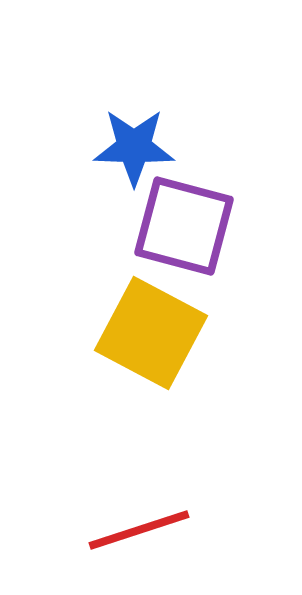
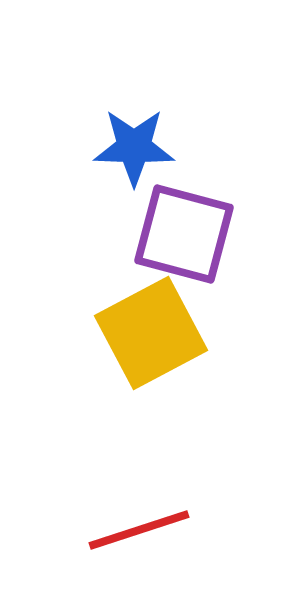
purple square: moved 8 px down
yellow square: rotated 34 degrees clockwise
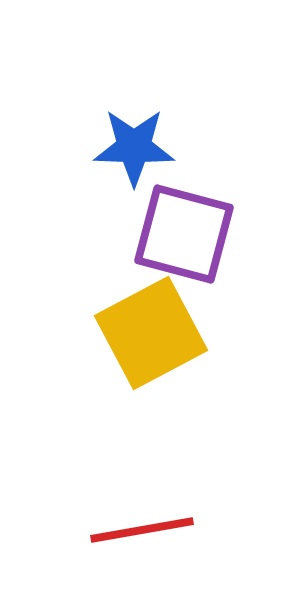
red line: moved 3 px right; rotated 8 degrees clockwise
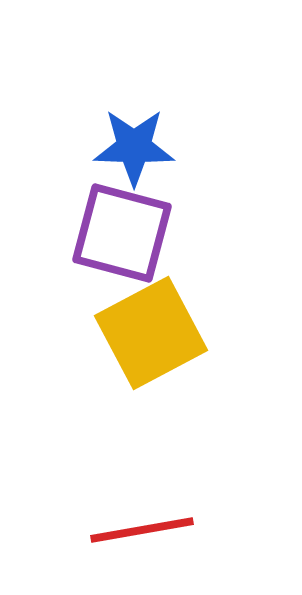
purple square: moved 62 px left, 1 px up
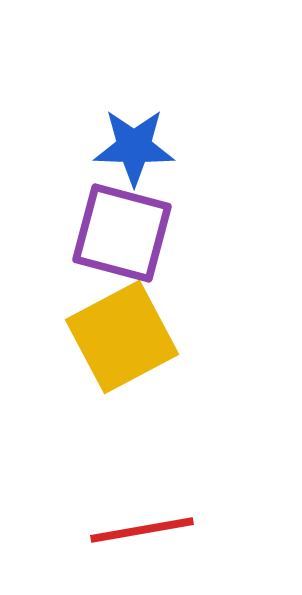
yellow square: moved 29 px left, 4 px down
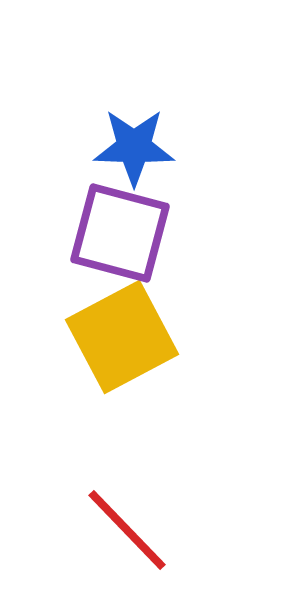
purple square: moved 2 px left
red line: moved 15 px left; rotated 56 degrees clockwise
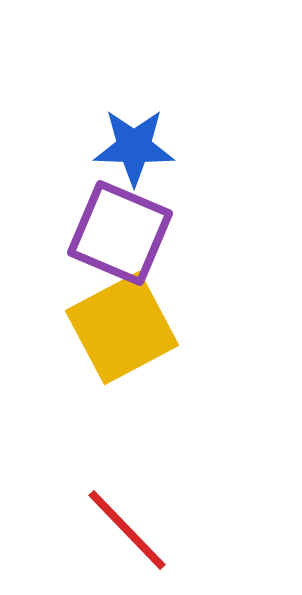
purple square: rotated 8 degrees clockwise
yellow square: moved 9 px up
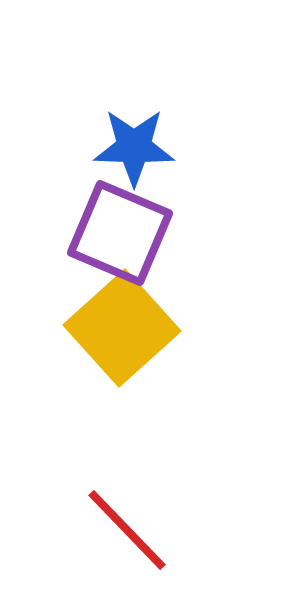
yellow square: rotated 14 degrees counterclockwise
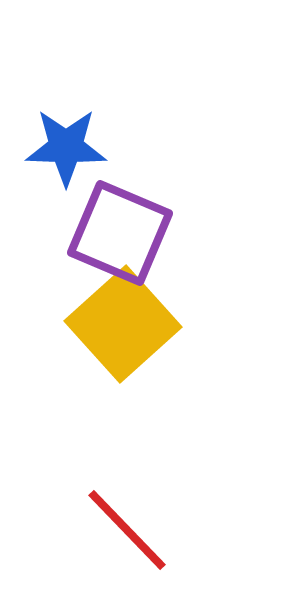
blue star: moved 68 px left
yellow square: moved 1 px right, 4 px up
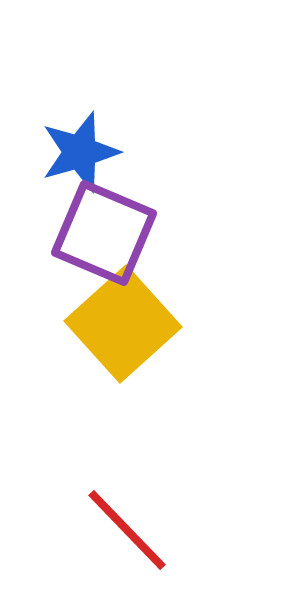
blue star: moved 14 px right, 5 px down; rotated 18 degrees counterclockwise
purple square: moved 16 px left
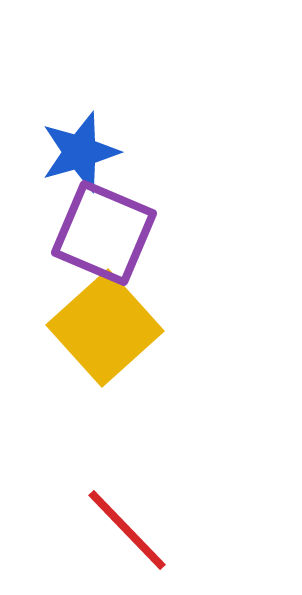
yellow square: moved 18 px left, 4 px down
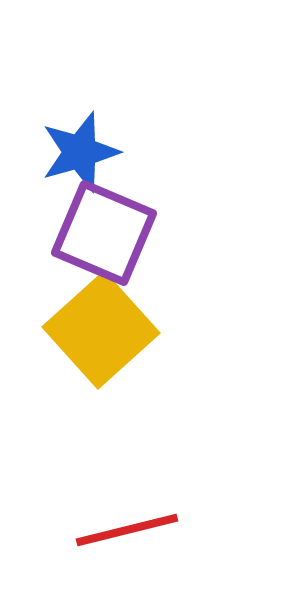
yellow square: moved 4 px left, 2 px down
red line: rotated 60 degrees counterclockwise
